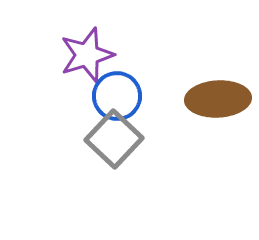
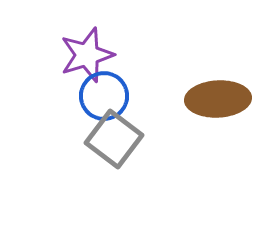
blue circle: moved 13 px left
gray square: rotated 6 degrees counterclockwise
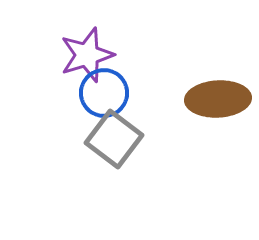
blue circle: moved 3 px up
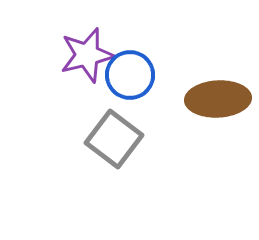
purple star: rotated 4 degrees clockwise
blue circle: moved 26 px right, 18 px up
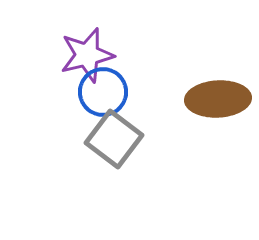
blue circle: moved 27 px left, 17 px down
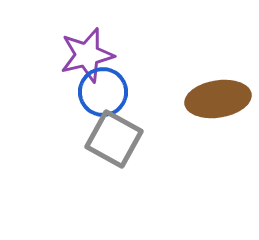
brown ellipse: rotated 6 degrees counterclockwise
gray square: rotated 8 degrees counterclockwise
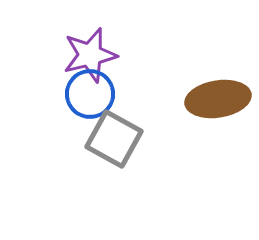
purple star: moved 3 px right
blue circle: moved 13 px left, 2 px down
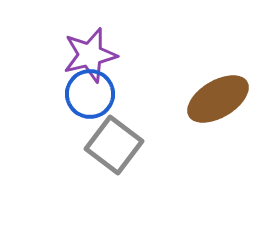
brown ellipse: rotated 22 degrees counterclockwise
gray square: moved 6 px down; rotated 8 degrees clockwise
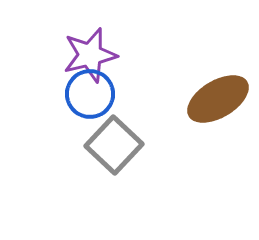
gray square: rotated 6 degrees clockwise
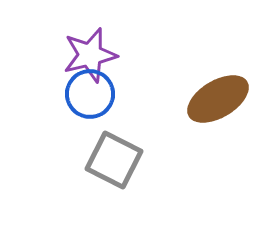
gray square: moved 15 px down; rotated 16 degrees counterclockwise
